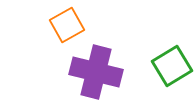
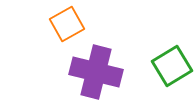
orange square: moved 1 px up
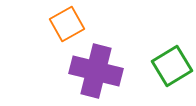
purple cross: moved 1 px up
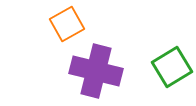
green square: moved 1 px down
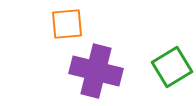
orange square: rotated 24 degrees clockwise
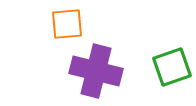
green square: rotated 12 degrees clockwise
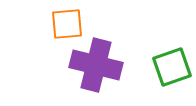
purple cross: moved 6 px up
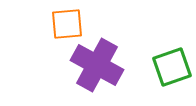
purple cross: moved 1 px right; rotated 15 degrees clockwise
